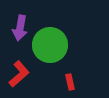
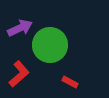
purple arrow: rotated 125 degrees counterclockwise
red rectangle: rotated 49 degrees counterclockwise
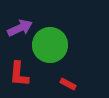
red L-shape: rotated 136 degrees clockwise
red rectangle: moved 2 px left, 2 px down
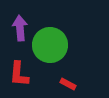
purple arrow: rotated 70 degrees counterclockwise
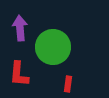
green circle: moved 3 px right, 2 px down
red rectangle: rotated 70 degrees clockwise
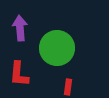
green circle: moved 4 px right, 1 px down
red rectangle: moved 3 px down
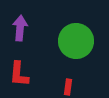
purple arrow: rotated 10 degrees clockwise
green circle: moved 19 px right, 7 px up
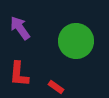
purple arrow: rotated 40 degrees counterclockwise
red rectangle: moved 12 px left; rotated 63 degrees counterclockwise
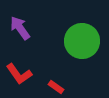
green circle: moved 6 px right
red L-shape: rotated 40 degrees counterclockwise
